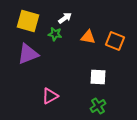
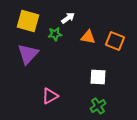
white arrow: moved 3 px right
green star: rotated 16 degrees counterclockwise
purple triangle: rotated 25 degrees counterclockwise
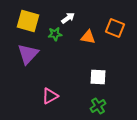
orange square: moved 13 px up
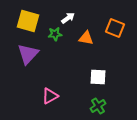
orange triangle: moved 2 px left, 1 px down
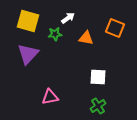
pink triangle: moved 1 px down; rotated 18 degrees clockwise
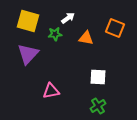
pink triangle: moved 1 px right, 6 px up
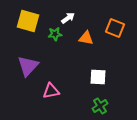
purple triangle: moved 12 px down
green cross: moved 2 px right
